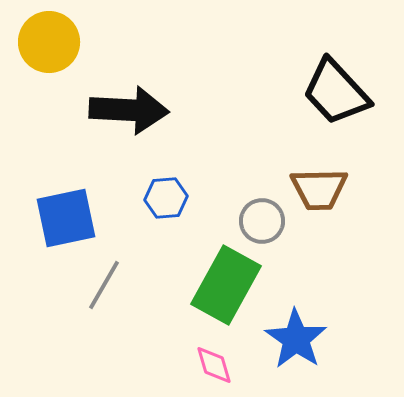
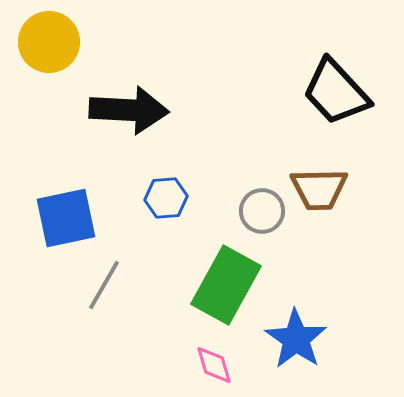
gray circle: moved 10 px up
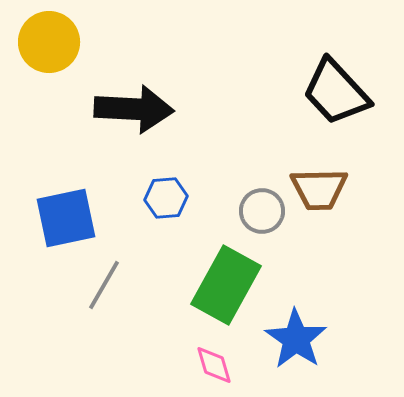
black arrow: moved 5 px right, 1 px up
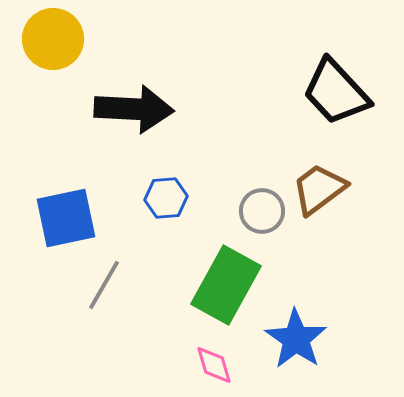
yellow circle: moved 4 px right, 3 px up
brown trapezoid: rotated 144 degrees clockwise
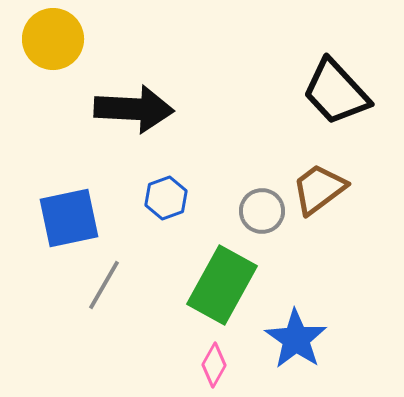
blue hexagon: rotated 15 degrees counterclockwise
blue square: moved 3 px right
green rectangle: moved 4 px left
pink diamond: rotated 45 degrees clockwise
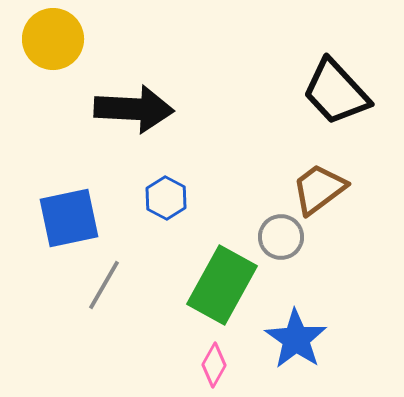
blue hexagon: rotated 12 degrees counterclockwise
gray circle: moved 19 px right, 26 px down
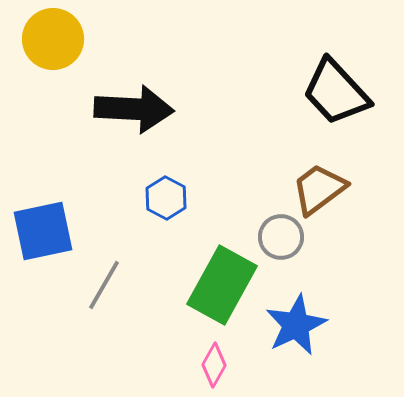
blue square: moved 26 px left, 13 px down
blue star: moved 14 px up; rotated 12 degrees clockwise
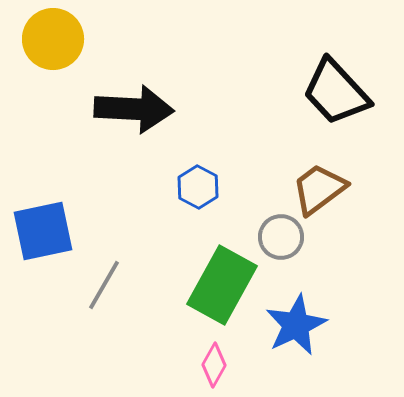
blue hexagon: moved 32 px right, 11 px up
